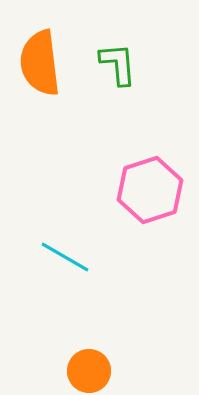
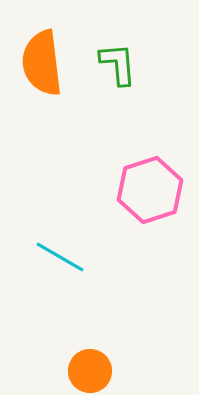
orange semicircle: moved 2 px right
cyan line: moved 5 px left
orange circle: moved 1 px right
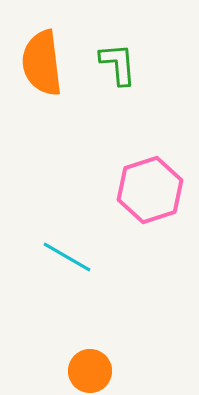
cyan line: moved 7 px right
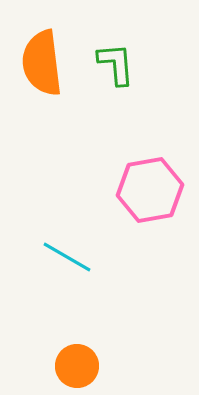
green L-shape: moved 2 px left
pink hexagon: rotated 8 degrees clockwise
orange circle: moved 13 px left, 5 px up
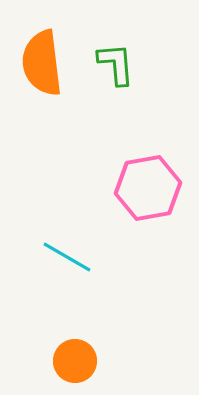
pink hexagon: moved 2 px left, 2 px up
orange circle: moved 2 px left, 5 px up
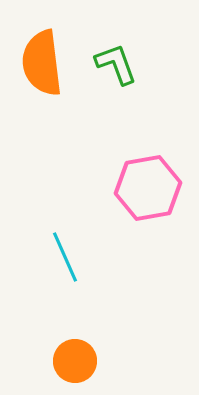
green L-shape: rotated 15 degrees counterclockwise
cyan line: moved 2 px left; rotated 36 degrees clockwise
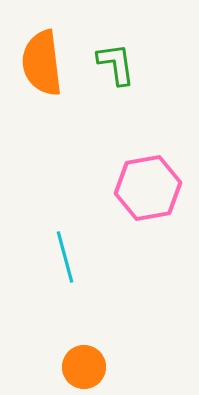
green L-shape: rotated 12 degrees clockwise
cyan line: rotated 9 degrees clockwise
orange circle: moved 9 px right, 6 px down
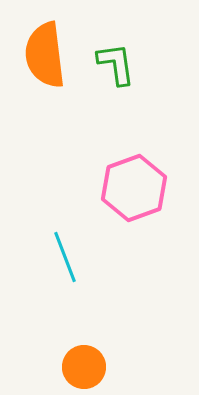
orange semicircle: moved 3 px right, 8 px up
pink hexagon: moved 14 px left; rotated 10 degrees counterclockwise
cyan line: rotated 6 degrees counterclockwise
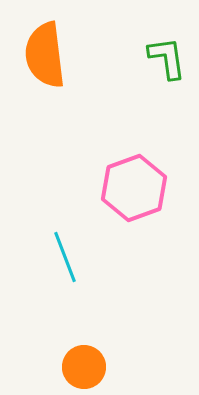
green L-shape: moved 51 px right, 6 px up
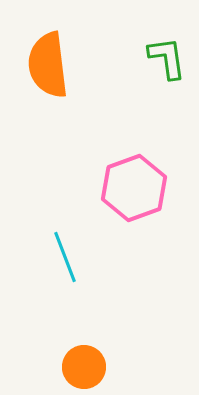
orange semicircle: moved 3 px right, 10 px down
